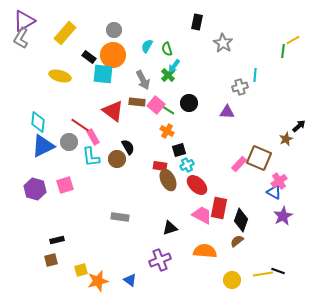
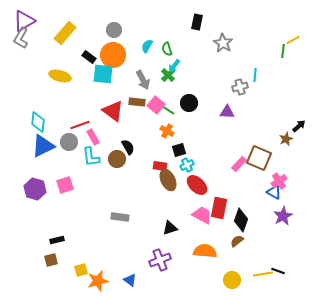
red line at (80, 125): rotated 54 degrees counterclockwise
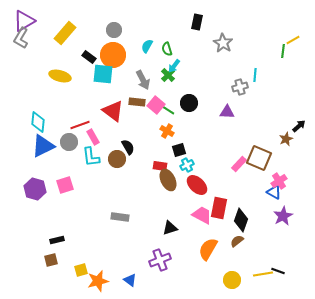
orange semicircle at (205, 251): moved 3 px right, 2 px up; rotated 65 degrees counterclockwise
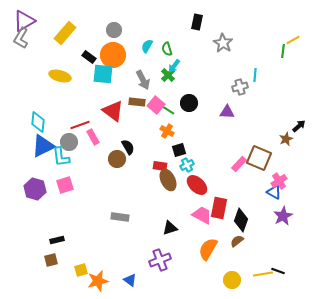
cyan L-shape at (91, 157): moved 30 px left
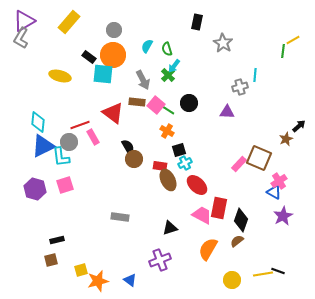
yellow rectangle at (65, 33): moved 4 px right, 11 px up
red triangle at (113, 111): moved 2 px down
brown circle at (117, 159): moved 17 px right
cyan cross at (187, 165): moved 2 px left, 2 px up
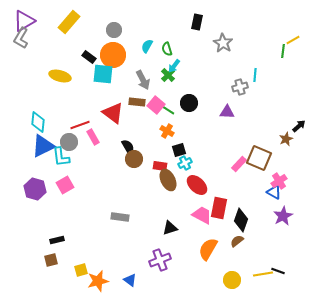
pink square at (65, 185): rotated 12 degrees counterclockwise
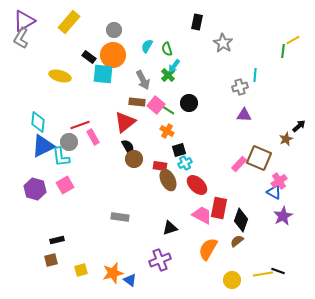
purple triangle at (227, 112): moved 17 px right, 3 px down
red triangle at (113, 113): moved 12 px right, 9 px down; rotated 45 degrees clockwise
orange star at (98, 281): moved 15 px right, 8 px up
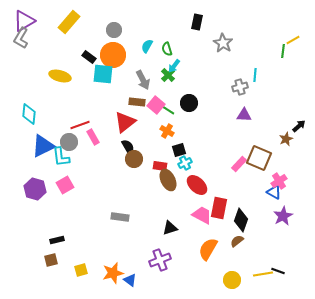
cyan diamond at (38, 122): moved 9 px left, 8 px up
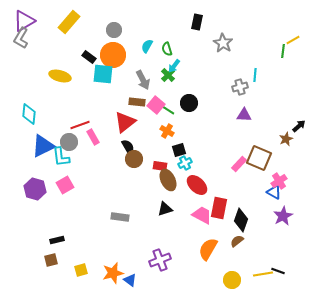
black triangle at (170, 228): moved 5 px left, 19 px up
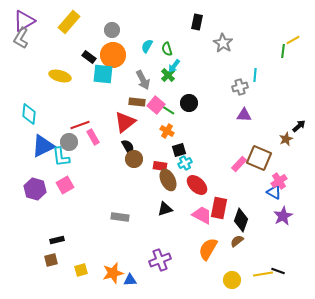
gray circle at (114, 30): moved 2 px left
blue triangle at (130, 280): rotated 40 degrees counterclockwise
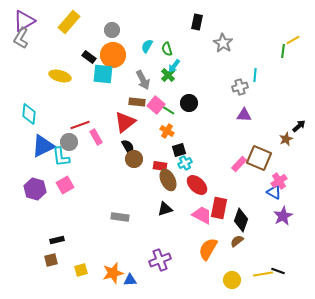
pink rectangle at (93, 137): moved 3 px right
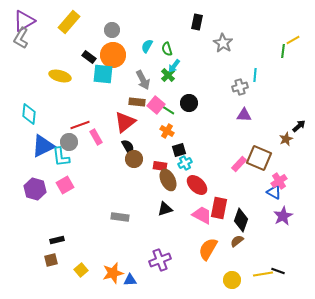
yellow square at (81, 270): rotated 24 degrees counterclockwise
